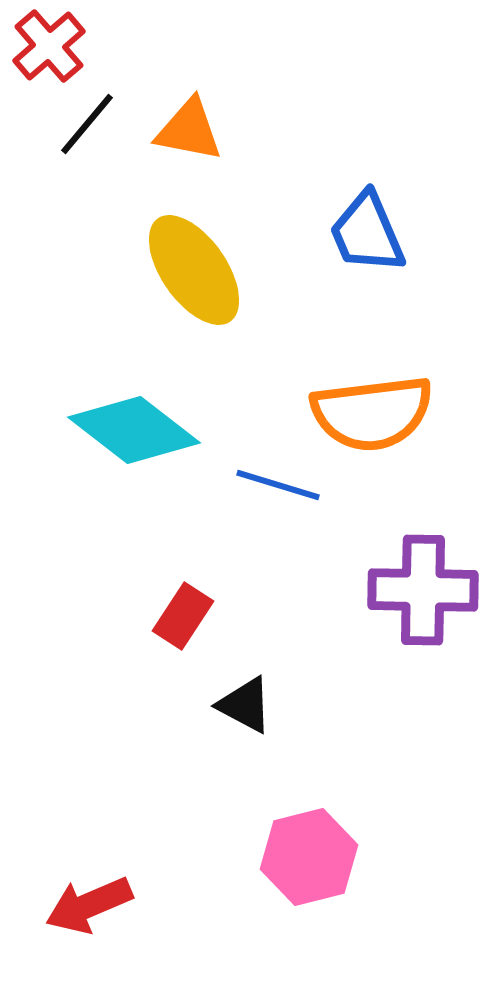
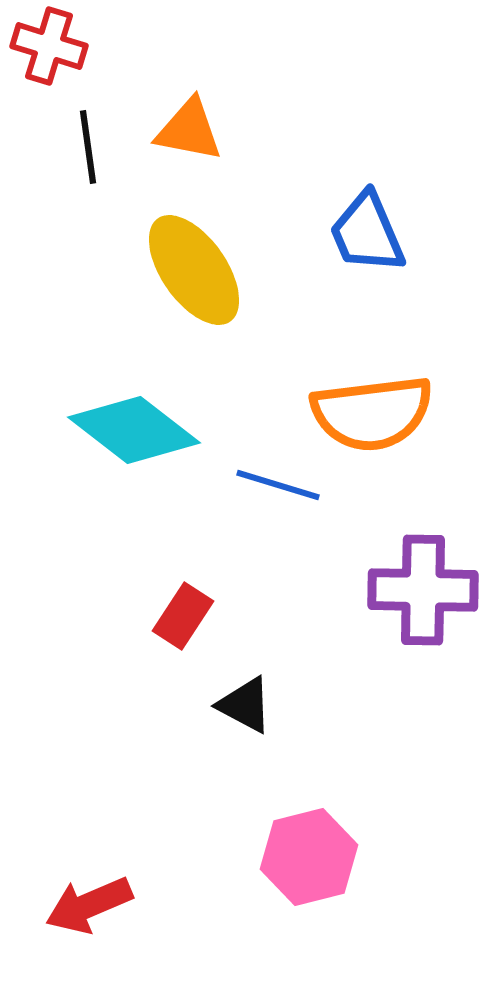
red cross: rotated 32 degrees counterclockwise
black line: moved 1 px right, 23 px down; rotated 48 degrees counterclockwise
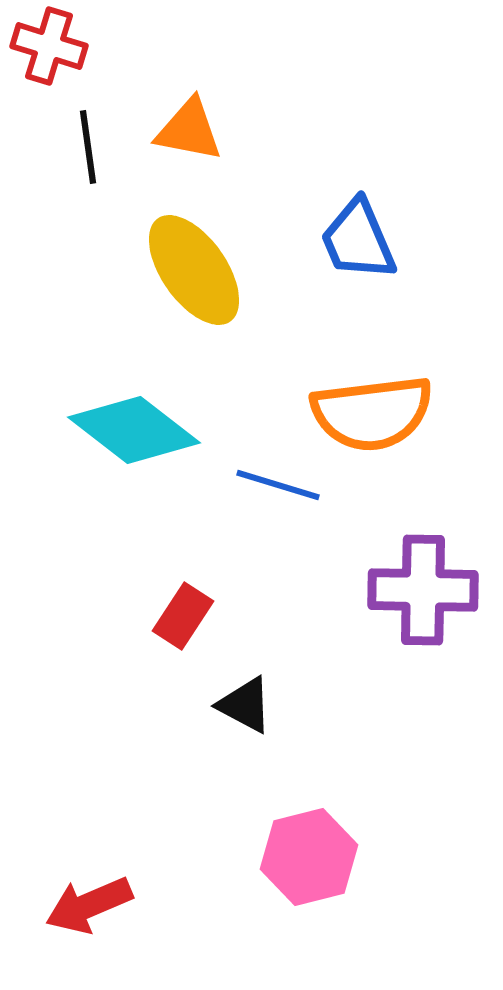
blue trapezoid: moved 9 px left, 7 px down
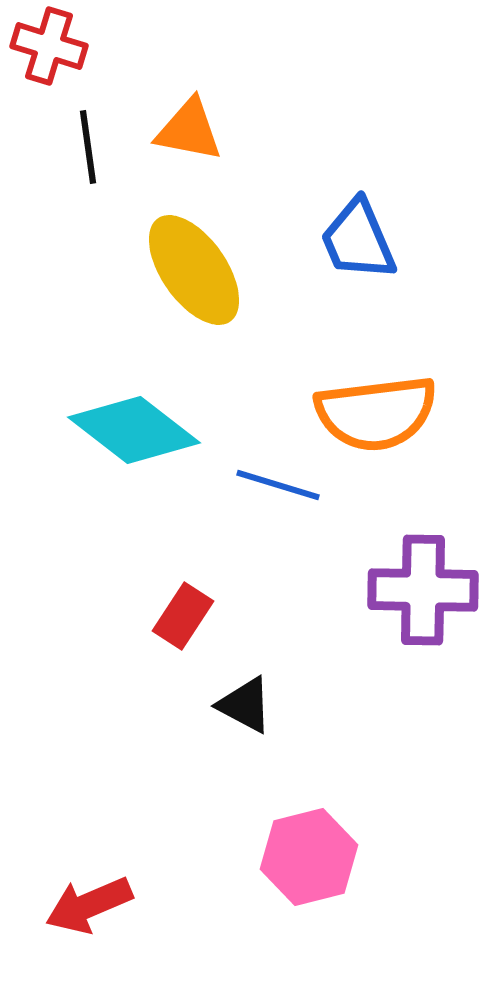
orange semicircle: moved 4 px right
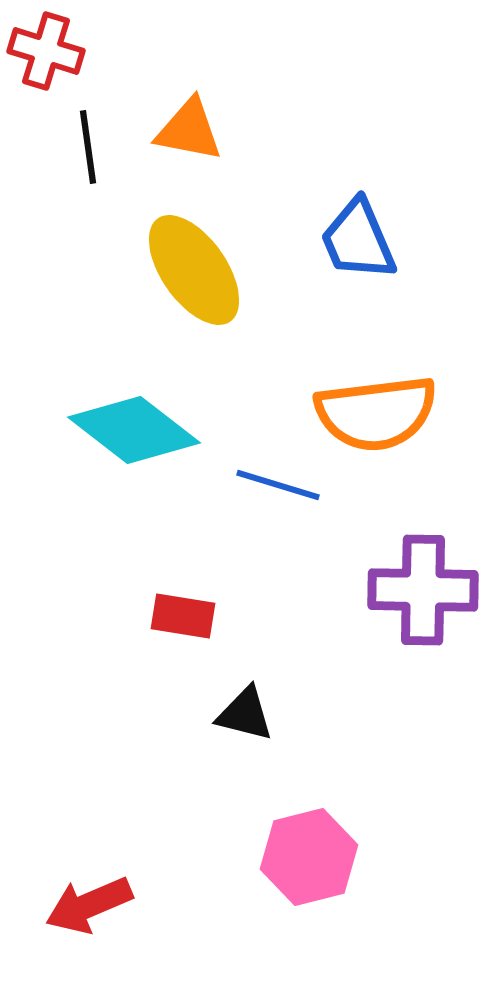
red cross: moved 3 px left, 5 px down
red rectangle: rotated 66 degrees clockwise
black triangle: moved 9 px down; rotated 14 degrees counterclockwise
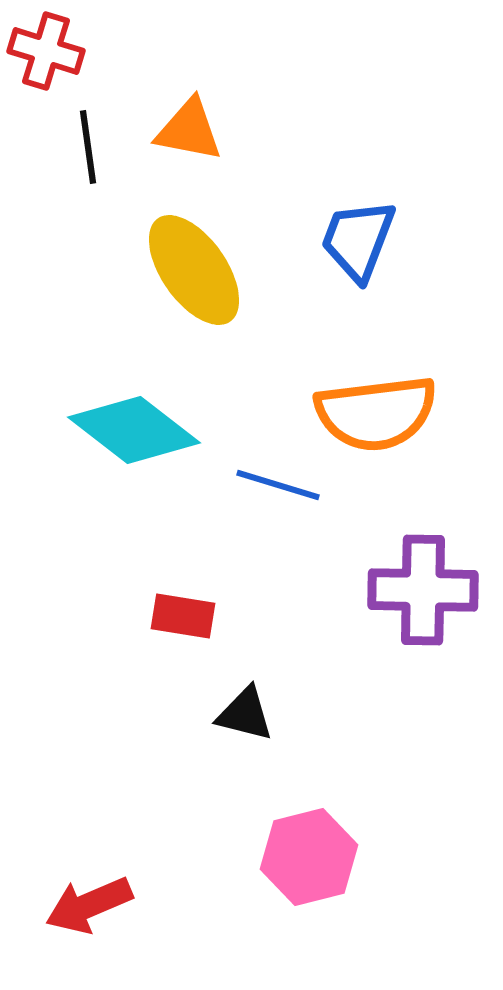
blue trapezoid: rotated 44 degrees clockwise
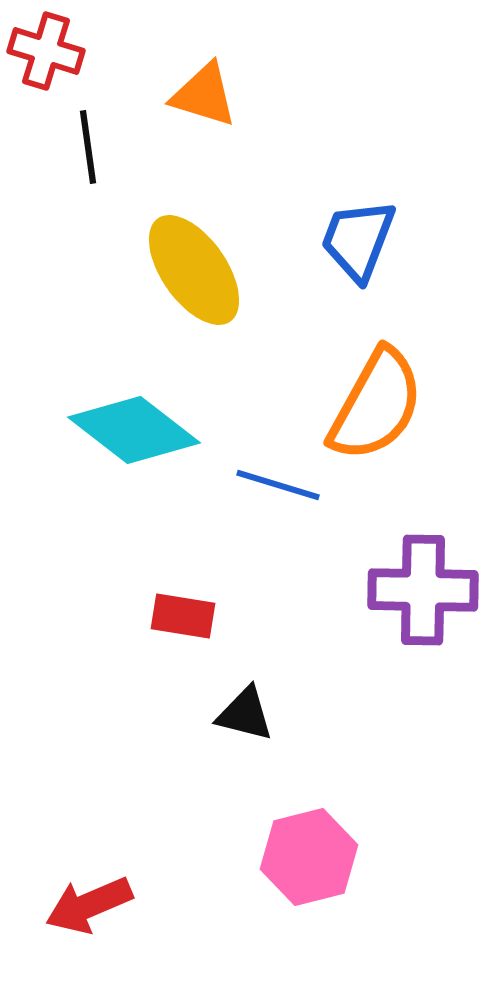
orange triangle: moved 15 px right, 35 px up; rotated 6 degrees clockwise
orange semicircle: moved 8 px up; rotated 54 degrees counterclockwise
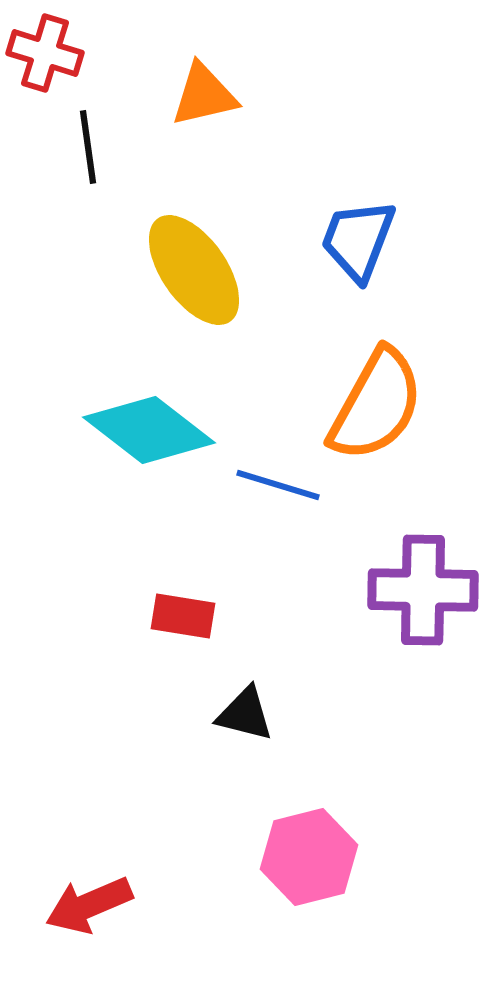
red cross: moved 1 px left, 2 px down
orange triangle: rotated 30 degrees counterclockwise
cyan diamond: moved 15 px right
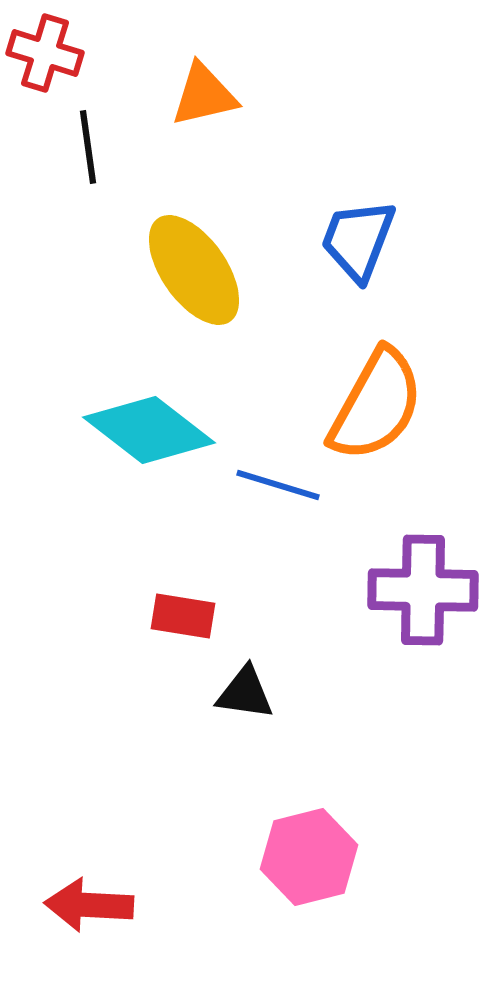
black triangle: moved 21 px up; rotated 6 degrees counterclockwise
red arrow: rotated 26 degrees clockwise
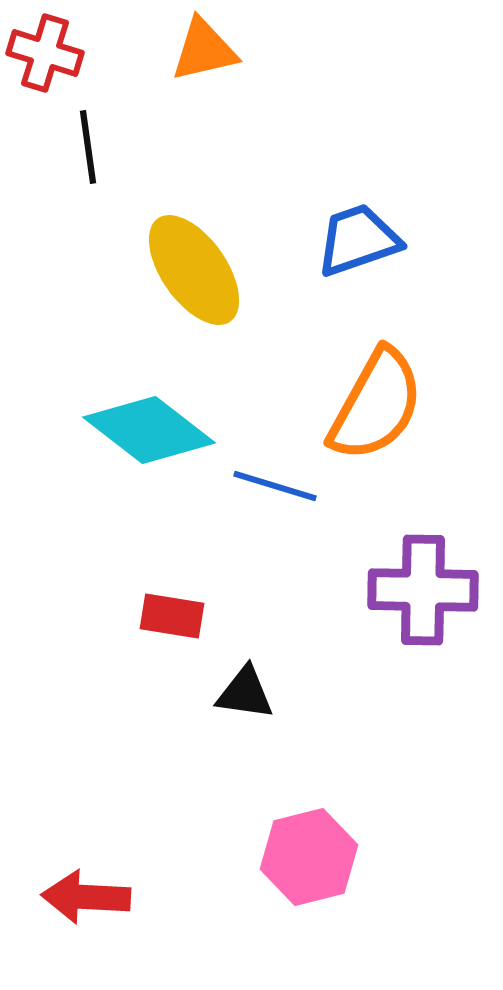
orange triangle: moved 45 px up
blue trapezoid: rotated 50 degrees clockwise
blue line: moved 3 px left, 1 px down
red rectangle: moved 11 px left
red arrow: moved 3 px left, 8 px up
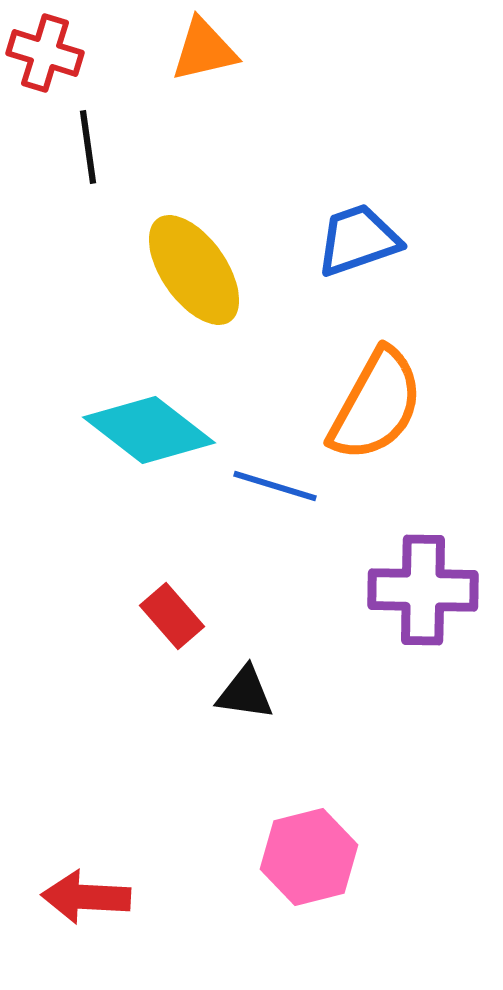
red rectangle: rotated 40 degrees clockwise
